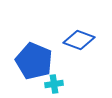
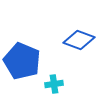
blue pentagon: moved 12 px left
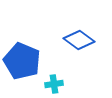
blue diamond: rotated 16 degrees clockwise
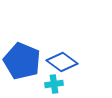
blue diamond: moved 17 px left, 22 px down
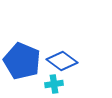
blue diamond: moved 1 px up
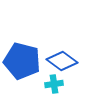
blue pentagon: rotated 9 degrees counterclockwise
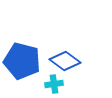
blue diamond: moved 3 px right
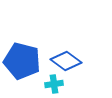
blue diamond: moved 1 px right
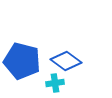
cyan cross: moved 1 px right, 1 px up
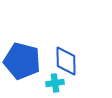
blue diamond: rotated 52 degrees clockwise
